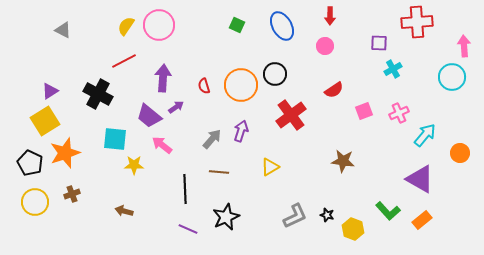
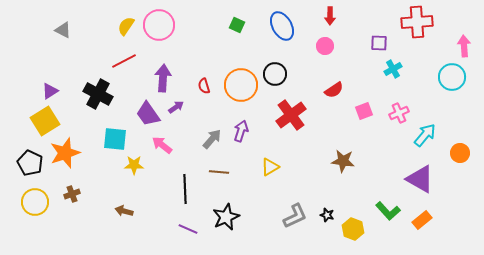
purple trapezoid at (149, 116): moved 1 px left, 2 px up; rotated 16 degrees clockwise
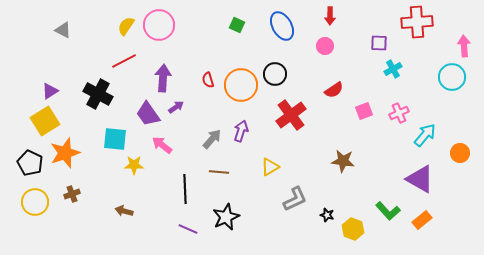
red semicircle at (204, 86): moved 4 px right, 6 px up
gray L-shape at (295, 216): moved 17 px up
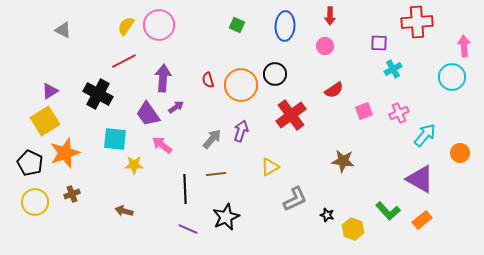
blue ellipse at (282, 26): moved 3 px right; rotated 32 degrees clockwise
brown line at (219, 172): moved 3 px left, 2 px down; rotated 12 degrees counterclockwise
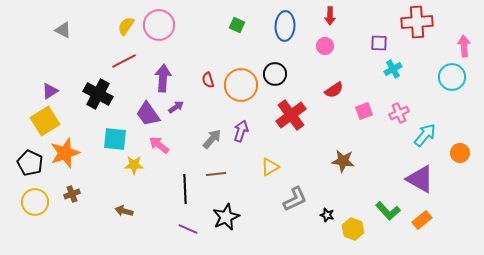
pink arrow at (162, 145): moved 3 px left
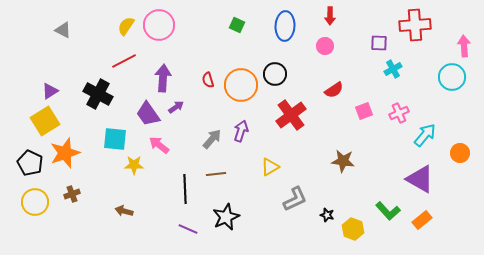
red cross at (417, 22): moved 2 px left, 3 px down
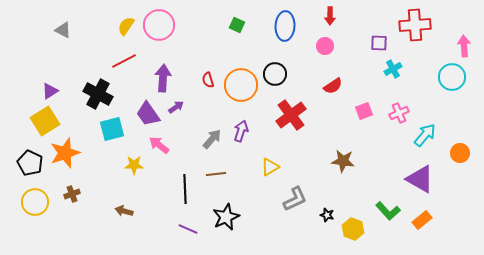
red semicircle at (334, 90): moved 1 px left, 4 px up
cyan square at (115, 139): moved 3 px left, 10 px up; rotated 20 degrees counterclockwise
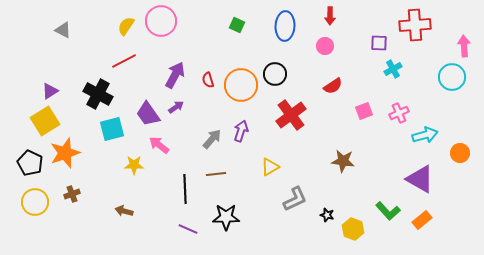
pink circle at (159, 25): moved 2 px right, 4 px up
purple arrow at (163, 78): moved 12 px right, 3 px up; rotated 24 degrees clockwise
cyan arrow at (425, 135): rotated 35 degrees clockwise
black star at (226, 217): rotated 24 degrees clockwise
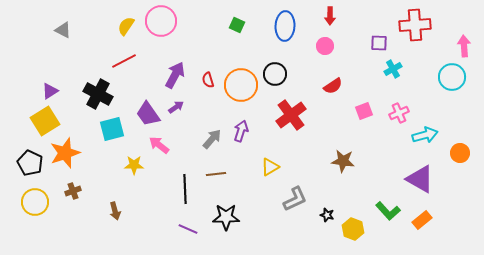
brown cross at (72, 194): moved 1 px right, 3 px up
brown arrow at (124, 211): moved 9 px left; rotated 120 degrees counterclockwise
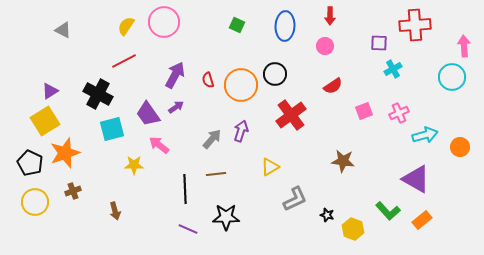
pink circle at (161, 21): moved 3 px right, 1 px down
orange circle at (460, 153): moved 6 px up
purple triangle at (420, 179): moved 4 px left
